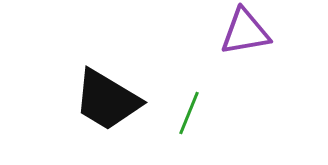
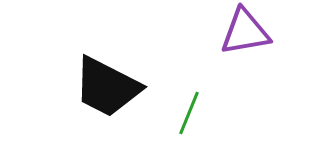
black trapezoid: moved 13 px up; rotated 4 degrees counterclockwise
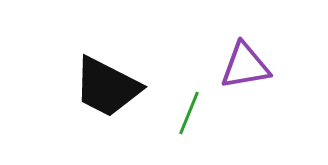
purple triangle: moved 34 px down
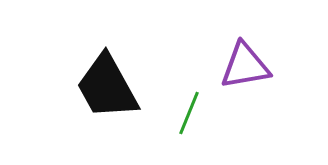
black trapezoid: rotated 34 degrees clockwise
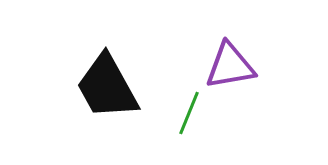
purple triangle: moved 15 px left
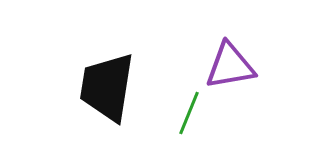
black trapezoid: rotated 38 degrees clockwise
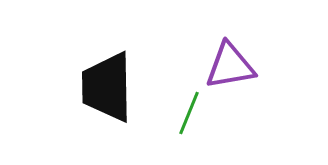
black trapezoid: rotated 10 degrees counterclockwise
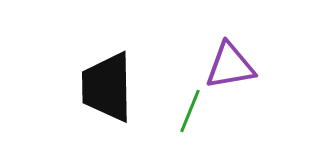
green line: moved 1 px right, 2 px up
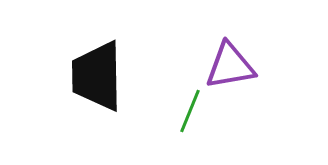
black trapezoid: moved 10 px left, 11 px up
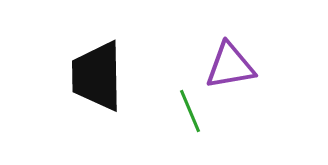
green line: rotated 45 degrees counterclockwise
